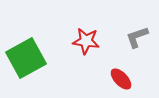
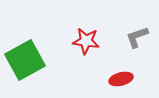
green square: moved 1 px left, 2 px down
red ellipse: rotated 60 degrees counterclockwise
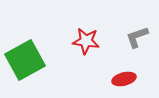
red ellipse: moved 3 px right
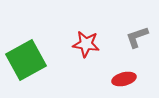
red star: moved 3 px down
green square: moved 1 px right
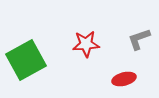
gray L-shape: moved 2 px right, 2 px down
red star: rotated 12 degrees counterclockwise
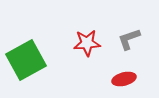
gray L-shape: moved 10 px left
red star: moved 1 px right, 1 px up
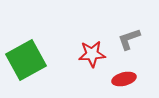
red star: moved 5 px right, 11 px down
